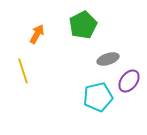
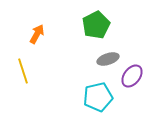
green pentagon: moved 13 px right
purple ellipse: moved 3 px right, 5 px up
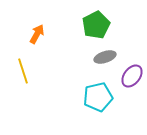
gray ellipse: moved 3 px left, 2 px up
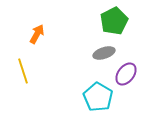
green pentagon: moved 18 px right, 4 px up
gray ellipse: moved 1 px left, 4 px up
purple ellipse: moved 6 px left, 2 px up
cyan pentagon: rotated 28 degrees counterclockwise
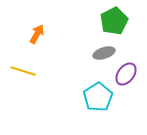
yellow line: rotated 55 degrees counterclockwise
cyan pentagon: rotated 8 degrees clockwise
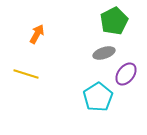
yellow line: moved 3 px right, 3 px down
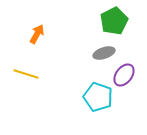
purple ellipse: moved 2 px left, 1 px down
cyan pentagon: rotated 20 degrees counterclockwise
